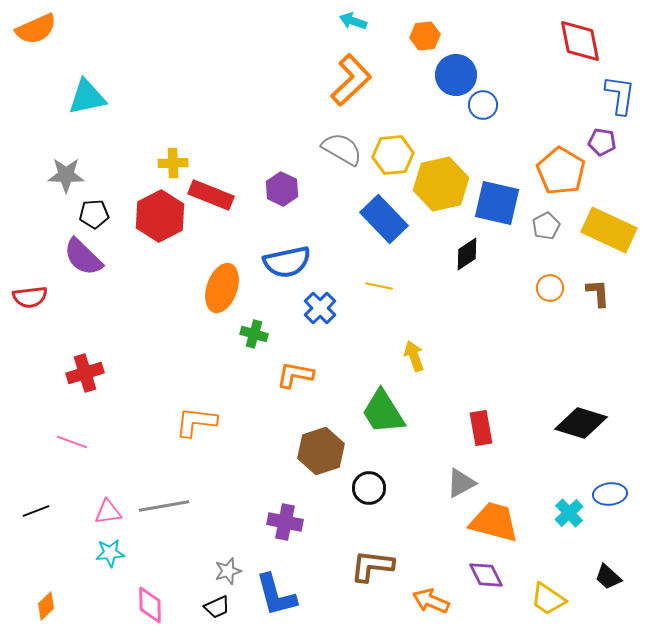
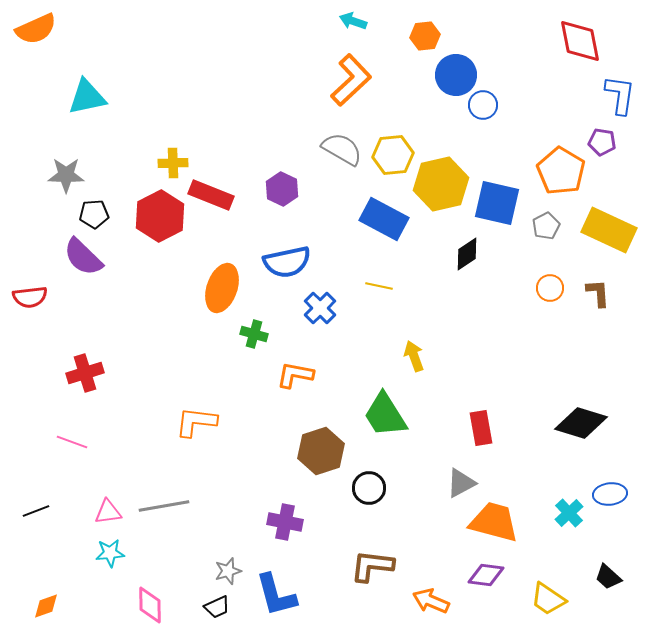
blue rectangle at (384, 219): rotated 18 degrees counterclockwise
green trapezoid at (383, 412): moved 2 px right, 3 px down
purple diamond at (486, 575): rotated 57 degrees counterclockwise
orange diamond at (46, 606): rotated 24 degrees clockwise
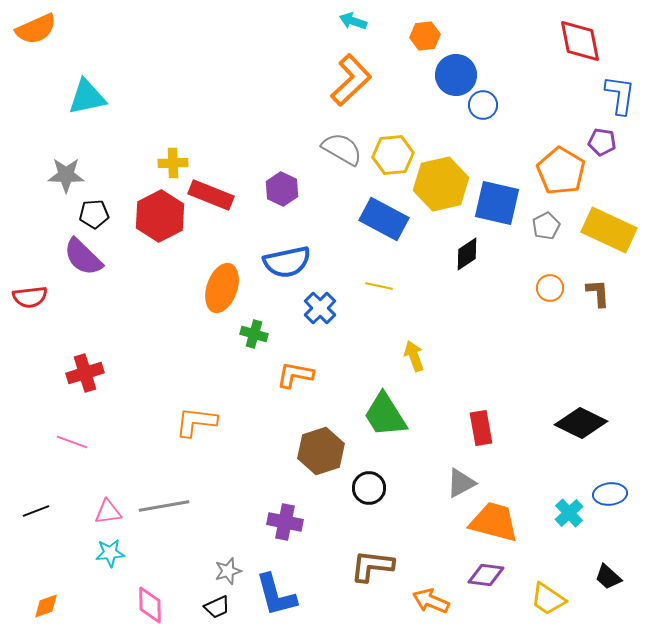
black diamond at (581, 423): rotated 9 degrees clockwise
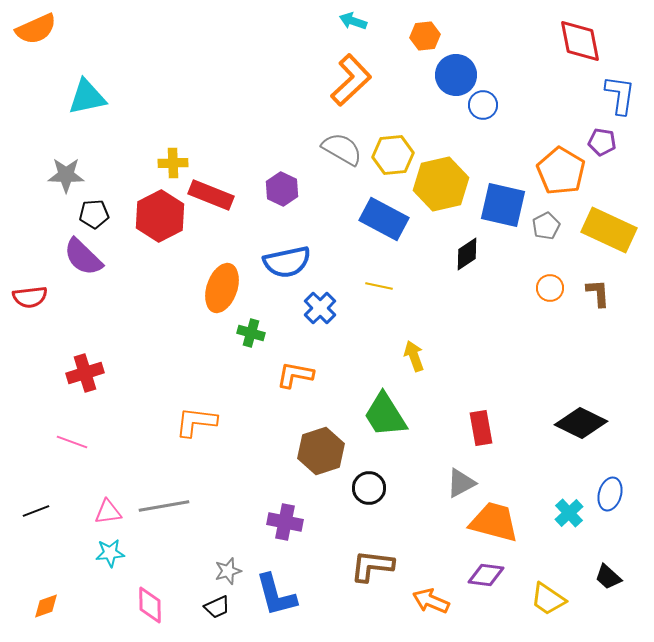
blue square at (497, 203): moved 6 px right, 2 px down
green cross at (254, 334): moved 3 px left, 1 px up
blue ellipse at (610, 494): rotated 68 degrees counterclockwise
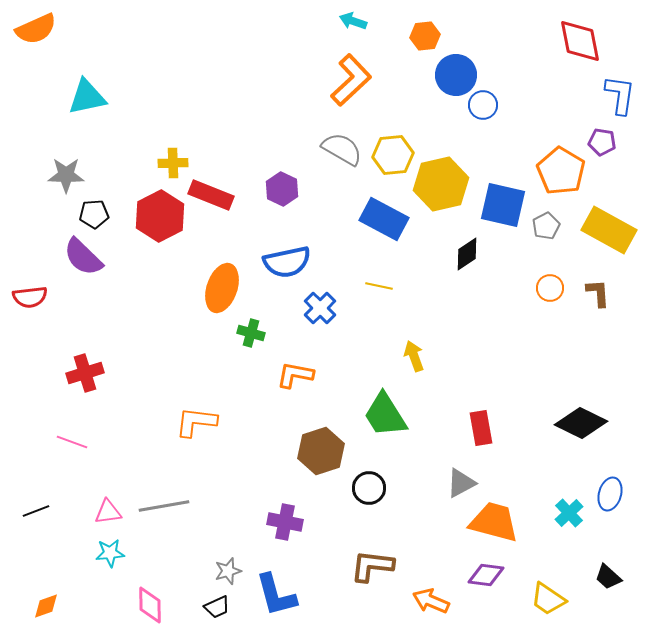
yellow rectangle at (609, 230): rotated 4 degrees clockwise
